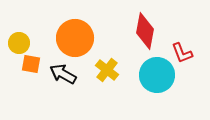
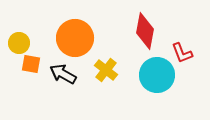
yellow cross: moved 1 px left
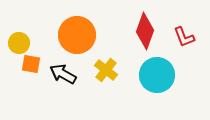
red diamond: rotated 9 degrees clockwise
orange circle: moved 2 px right, 3 px up
red L-shape: moved 2 px right, 16 px up
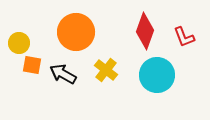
orange circle: moved 1 px left, 3 px up
orange square: moved 1 px right, 1 px down
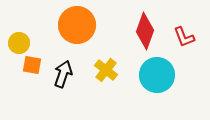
orange circle: moved 1 px right, 7 px up
black arrow: rotated 80 degrees clockwise
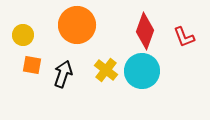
yellow circle: moved 4 px right, 8 px up
cyan circle: moved 15 px left, 4 px up
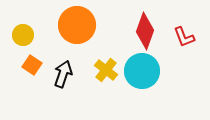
orange square: rotated 24 degrees clockwise
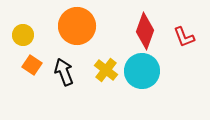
orange circle: moved 1 px down
black arrow: moved 1 px right, 2 px up; rotated 40 degrees counterclockwise
